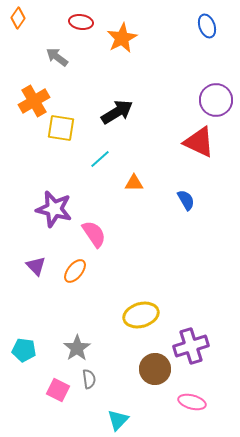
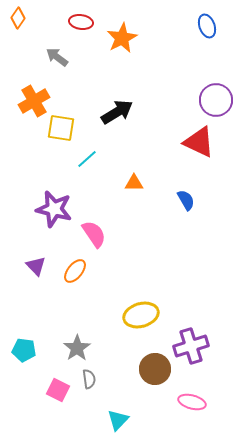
cyan line: moved 13 px left
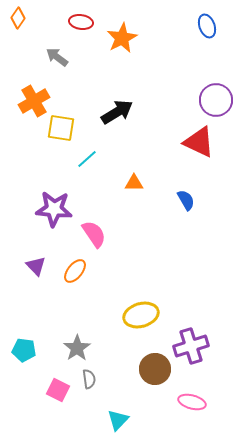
purple star: rotated 9 degrees counterclockwise
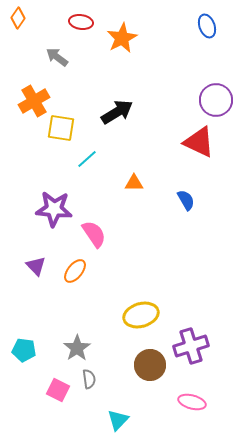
brown circle: moved 5 px left, 4 px up
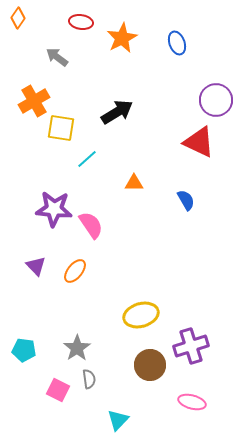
blue ellipse: moved 30 px left, 17 px down
pink semicircle: moved 3 px left, 9 px up
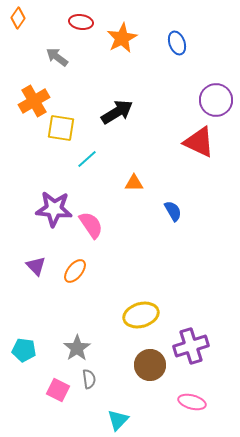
blue semicircle: moved 13 px left, 11 px down
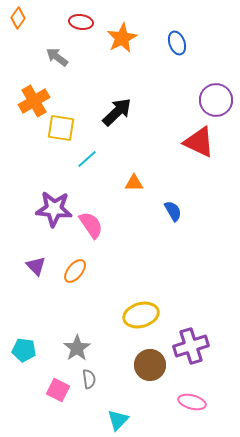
black arrow: rotated 12 degrees counterclockwise
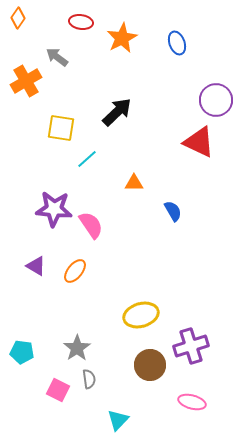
orange cross: moved 8 px left, 20 px up
purple triangle: rotated 15 degrees counterclockwise
cyan pentagon: moved 2 px left, 2 px down
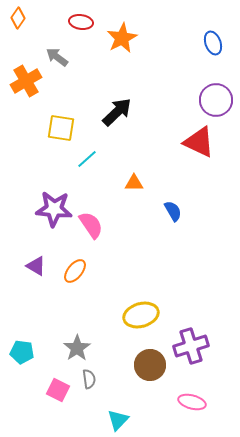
blue ellipse: moved 36 px right
